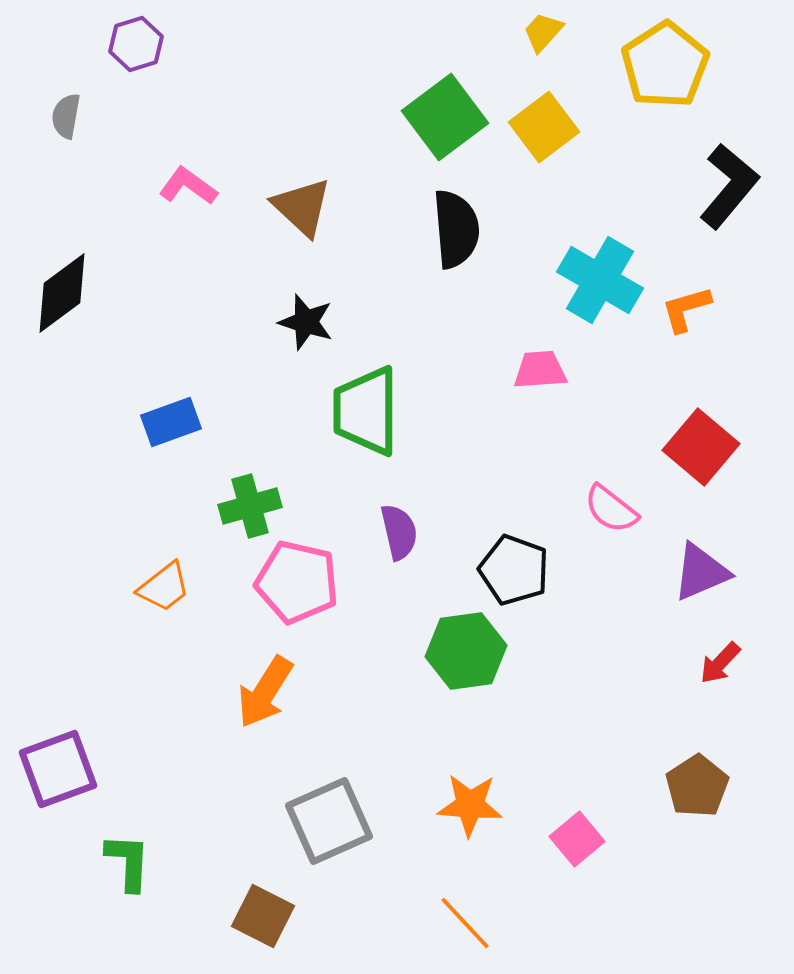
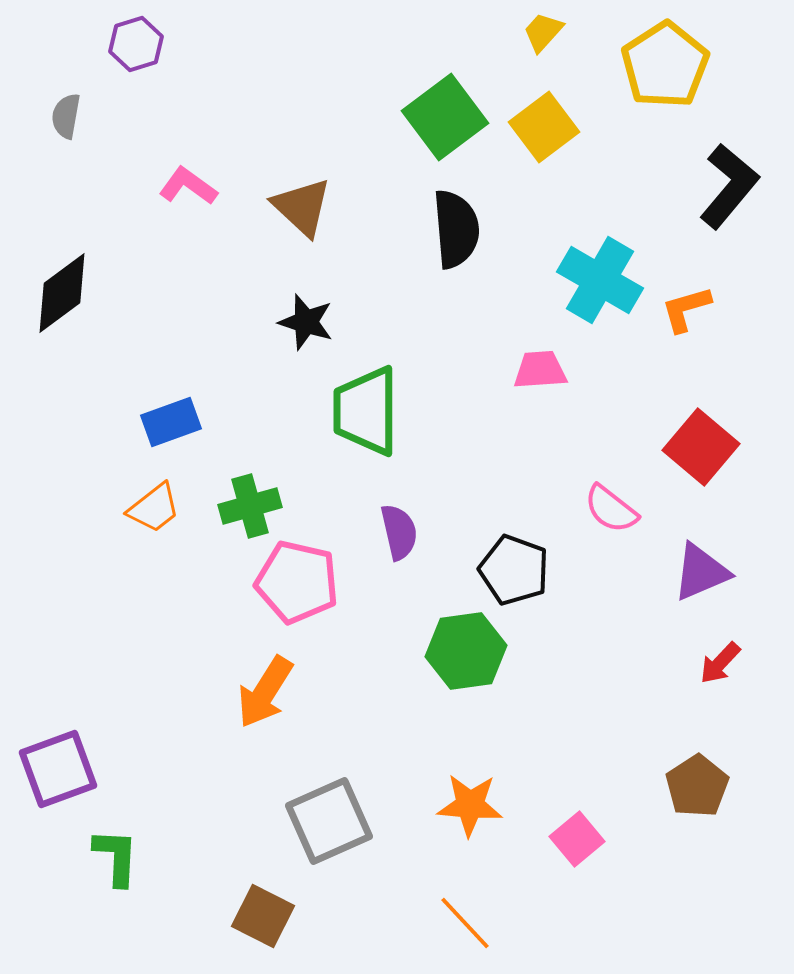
orange trapezoid: moved 10 px left, 79 px up
green L-shape: moved 12 px left, 5 px up
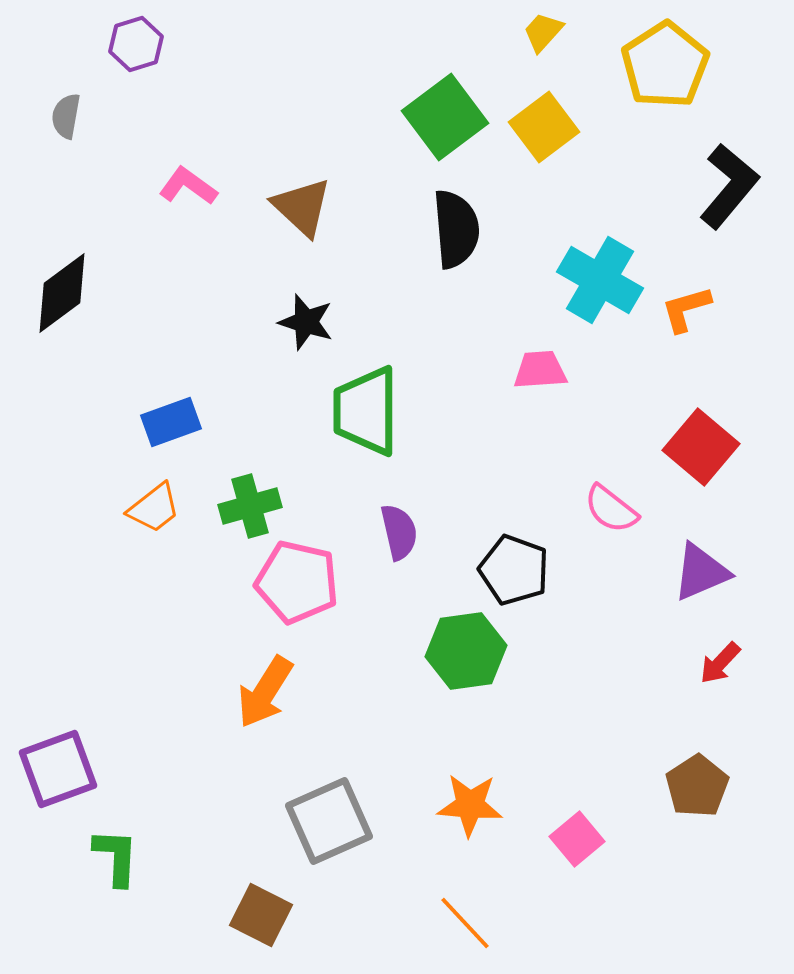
brown square: moved 2 px left, 1 px up
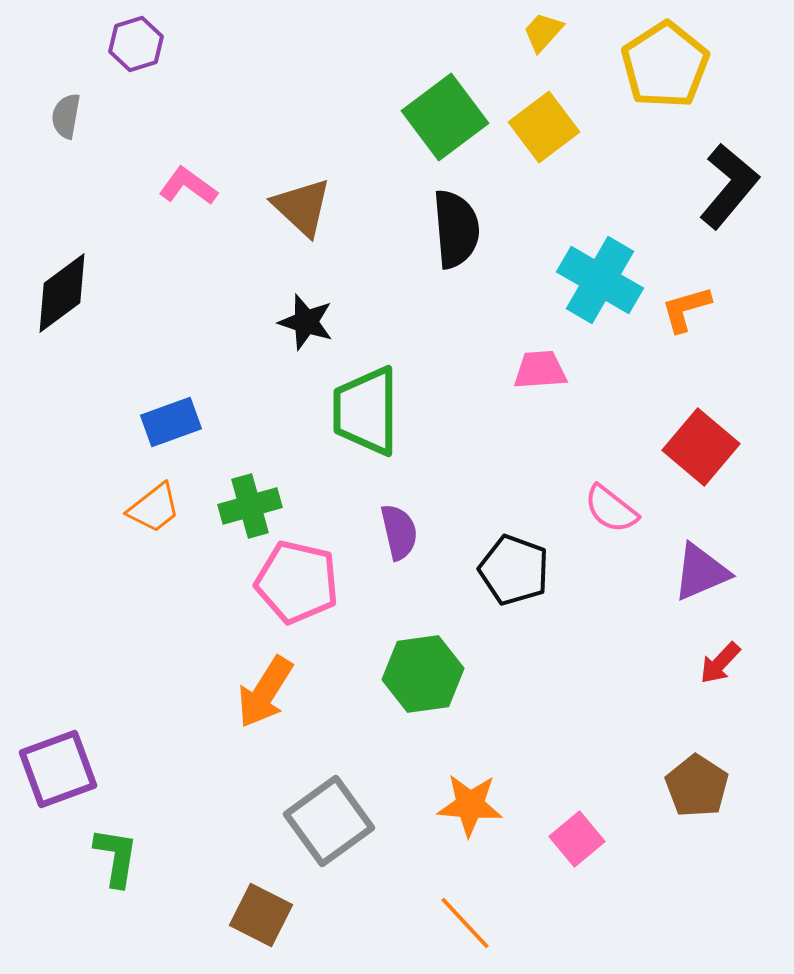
green hexagon: moved 43 px left, 23 px down
brown pentagon: rotated 6 degrees counterclockwise
gray square: rotated 12 degrees counterclockwise
green L-shape: rotated 6 degrees clockwise
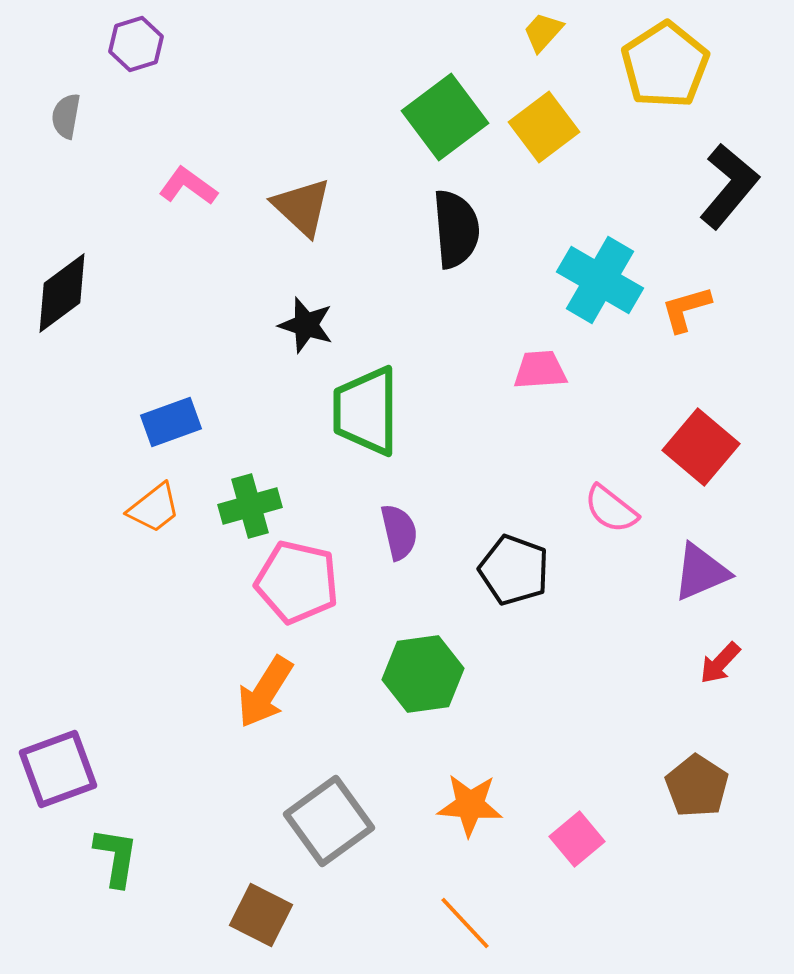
black star: moved 3 px down
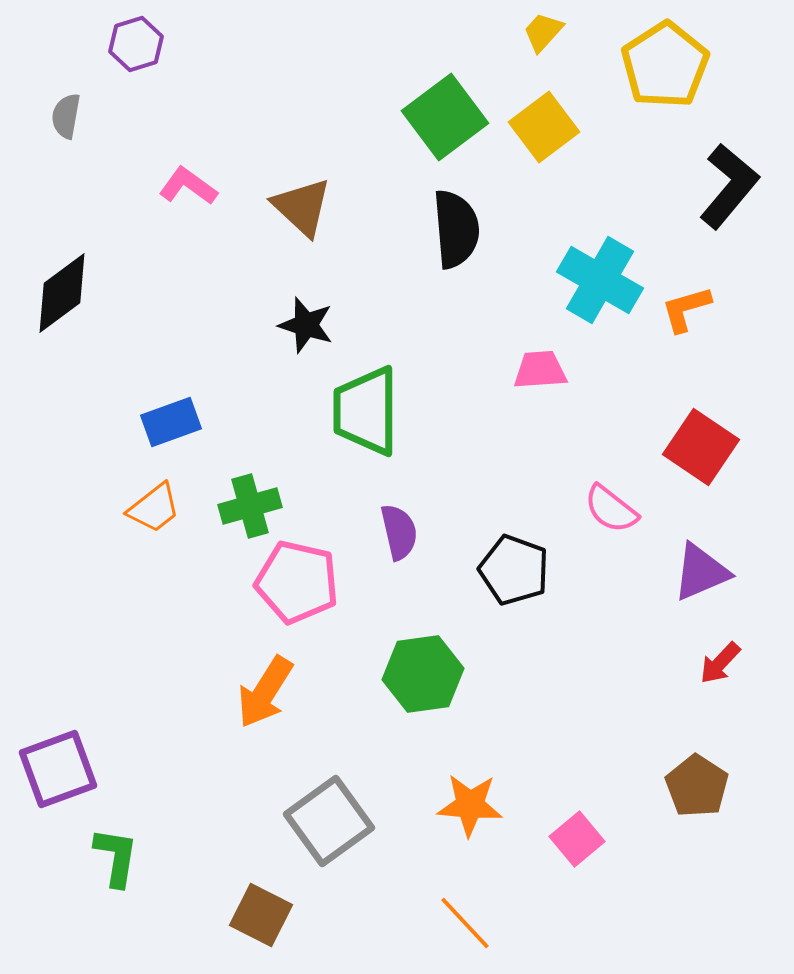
red square: rotated 6 degrees counterclockwise
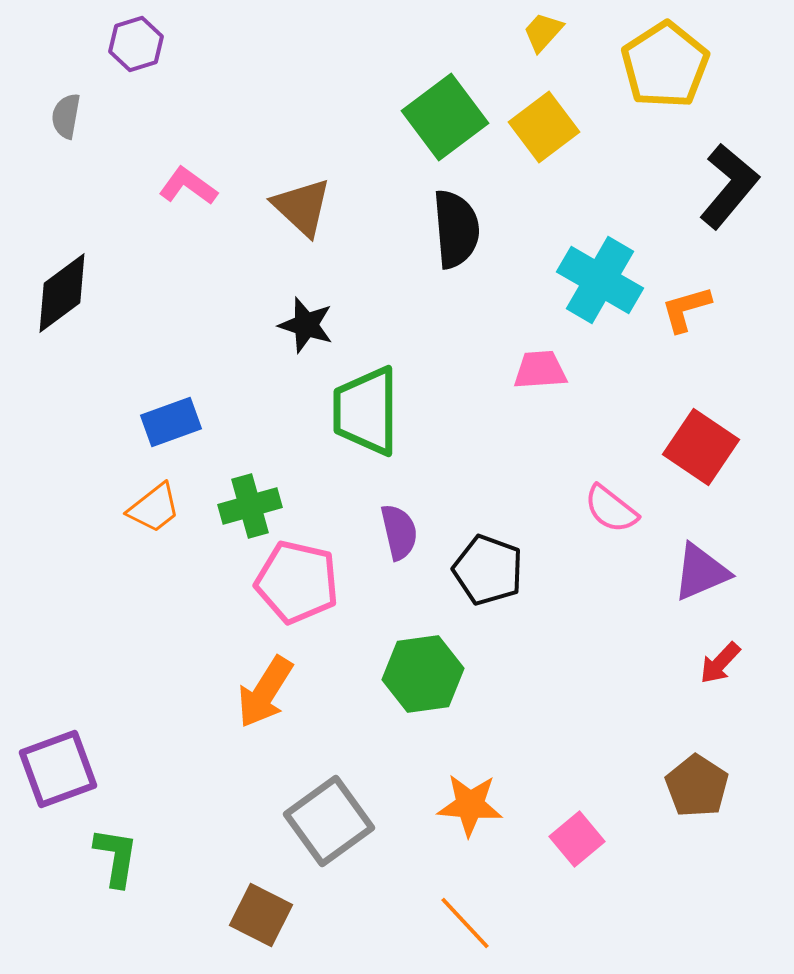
black pentagon: moved 26 px left
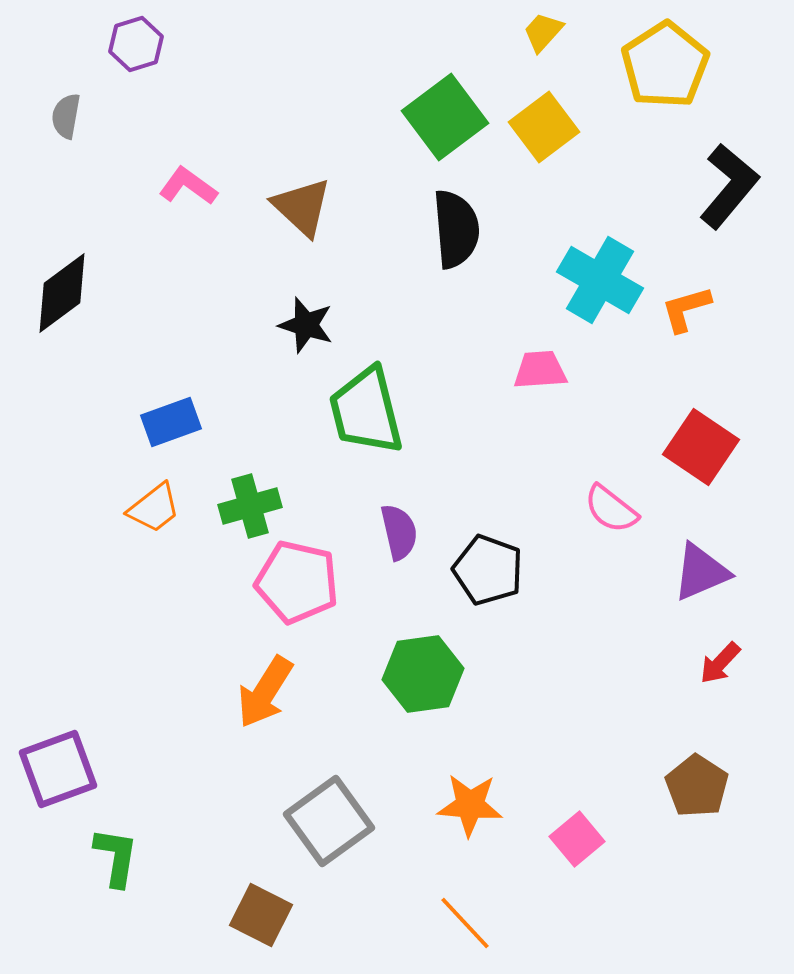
green trapezoid: rotated 14 degrees counterclockwise
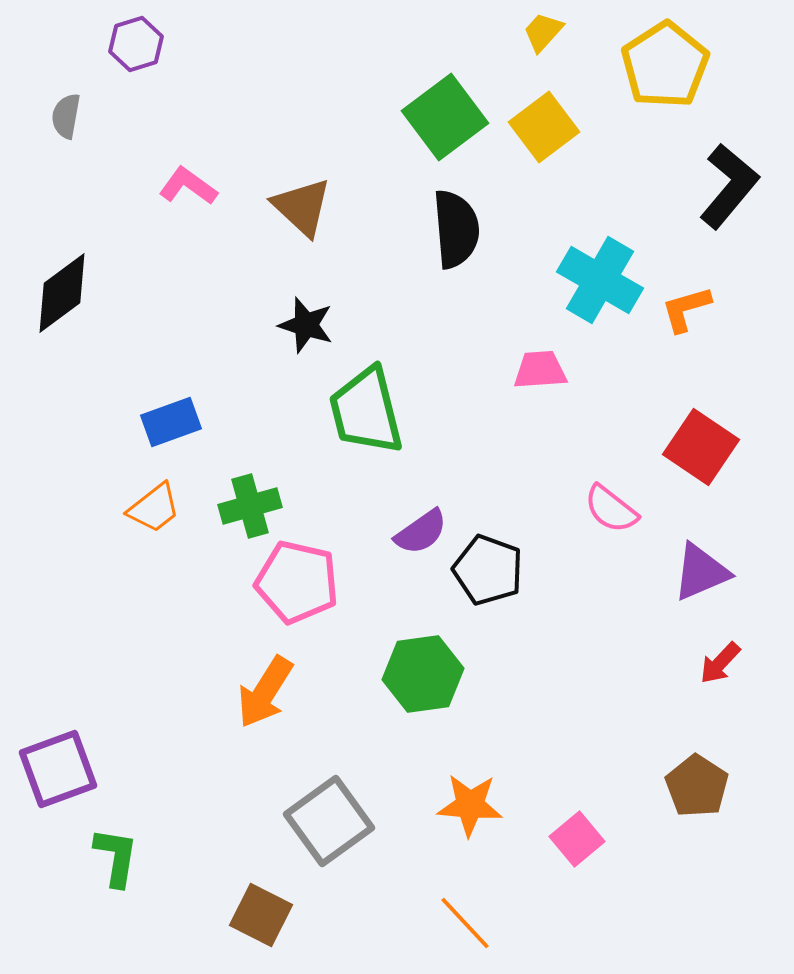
purple semicircle: moved 22 px right; rotated 68 degrees clockwise
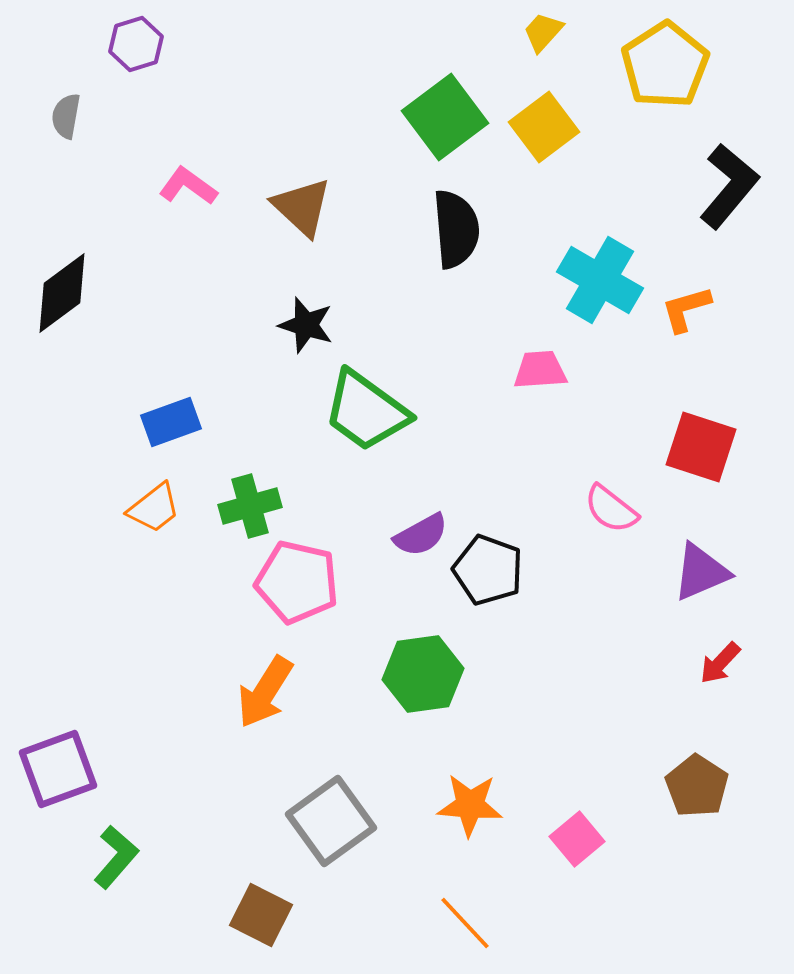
green trapezoid: rotated 40 degrees counterclockwise
red square: rotated 16 degrees counterclockwise
purple semicircle: moved 3 px down; rotated 6 degrees clockwise
gray square: moved 2 px right
green L-shape: rotated 32 degrees clockwise
